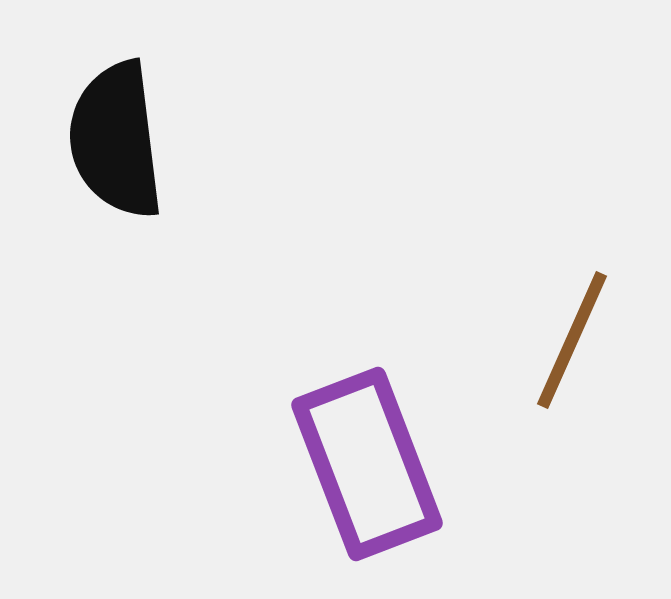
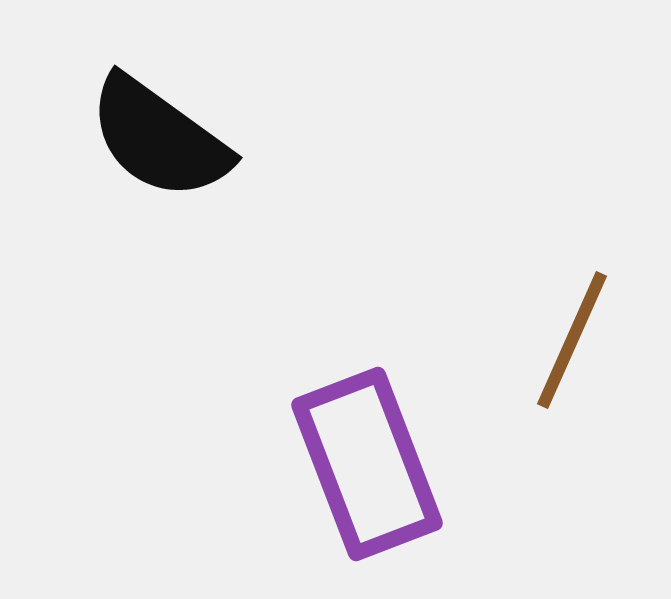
black semicircle: moved 43 px right, 2 px up; rotated 47 degrees counterclockwise
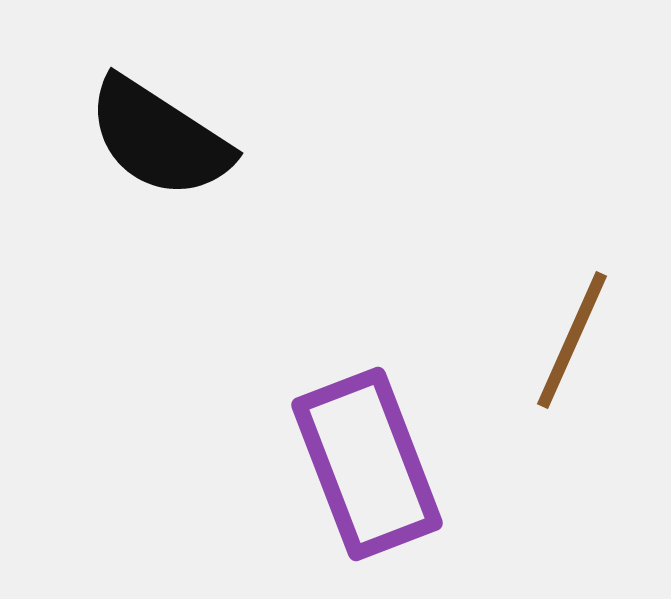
black semicircle: rotated 3 degrees counterclockwise
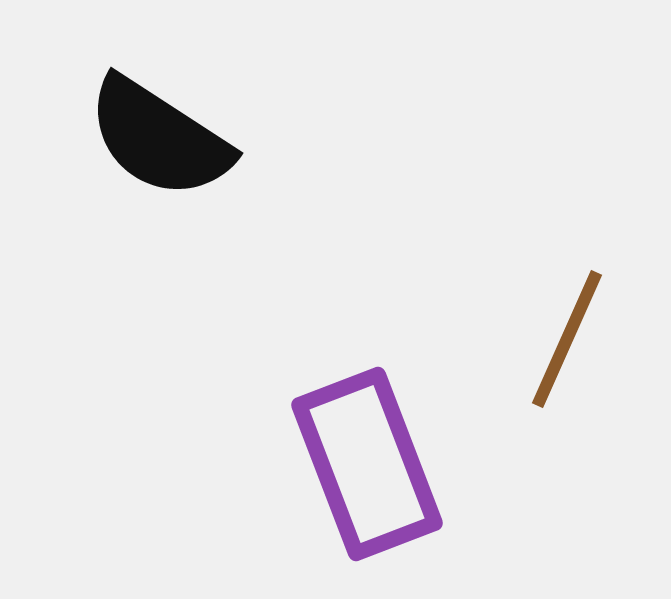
brown line: moved 5 px left, 1 px up
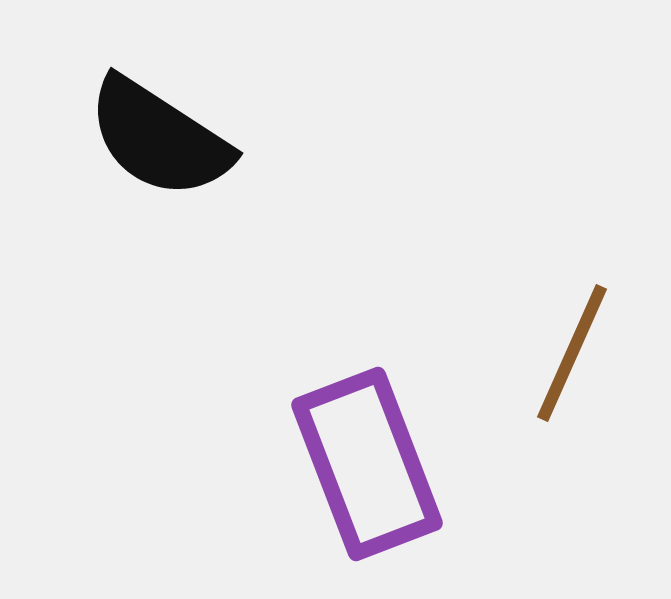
brown line: moved 5 px right, 14 px down
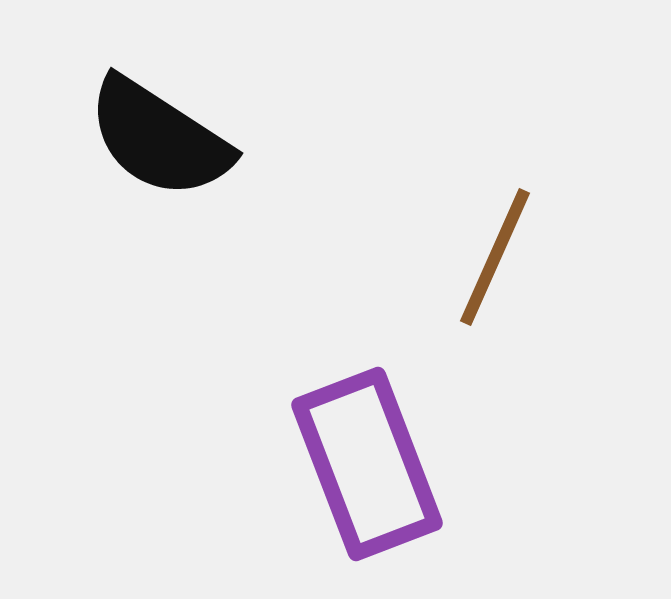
brown line: moved 77 px left, 96 px up
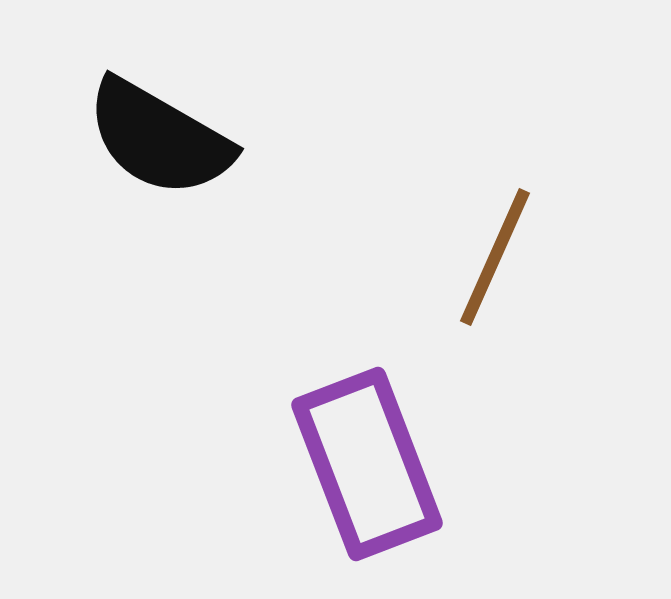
black semicircle: rotated 3 degrees counterclockwise
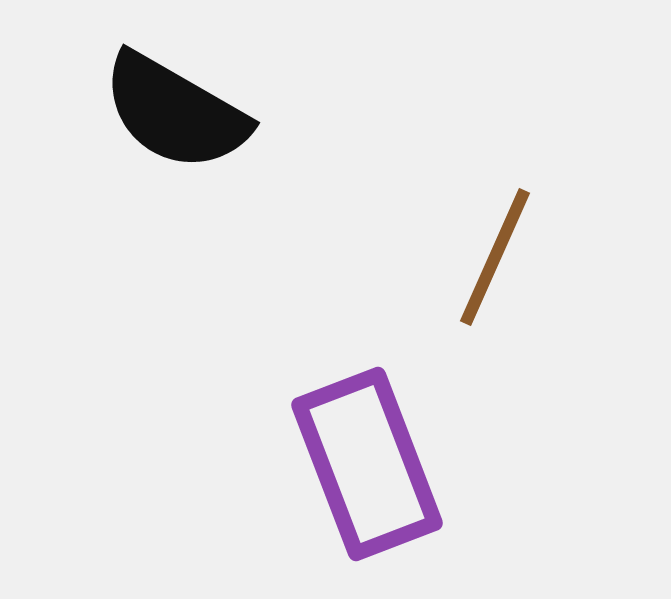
black semicircle: moved 16 px right, 26 px up
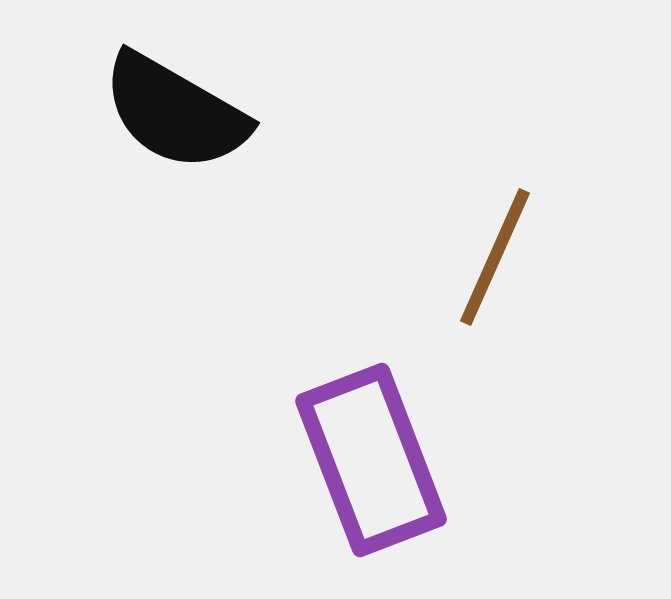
purple rectangle: moved 4 px right, 4 px up
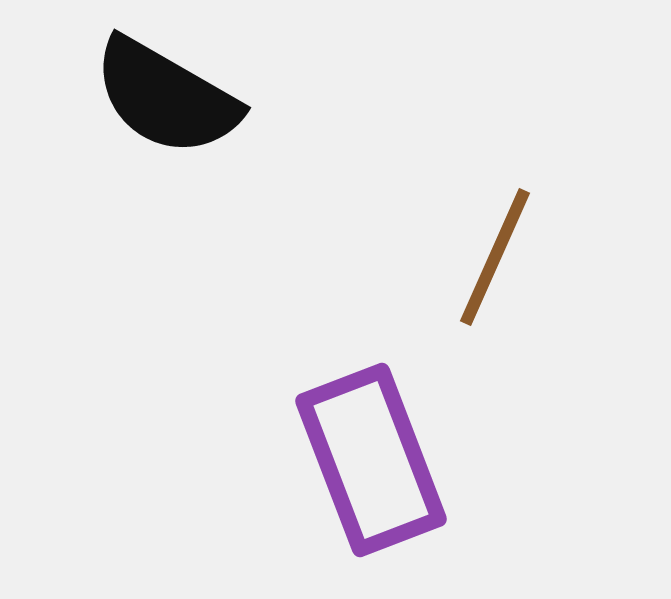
black semicircle: moved 9 px left, 15 px up
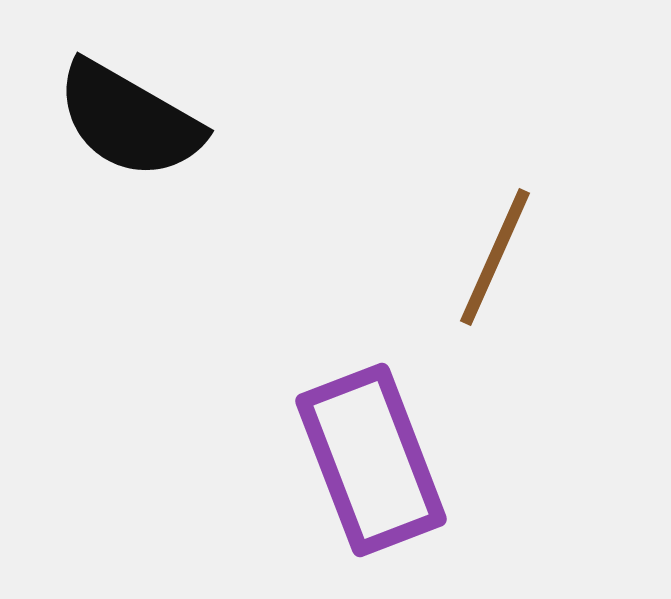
black semicircle: moved 37 px left, 23 px down
